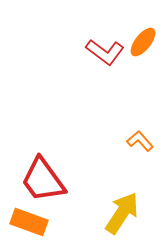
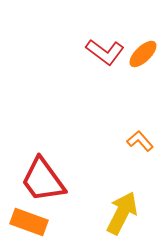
orange ellipse: moved 12 px down; rotated 8 degrees clockwise
yellow arrow: rotated 6 degrees counterclockwise
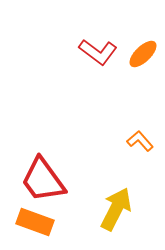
red L-shape: moved 7 px left
yellow arrow: moved 6 px left, 4 px up
orange rectangle: moved 6 px right
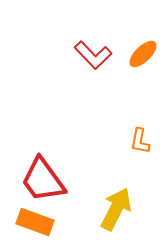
red L-shape: moved 5 px left, 3 px down; rotated 9 degrees clockwise
orange L-shape: rotated 128 degrees counterclockwise
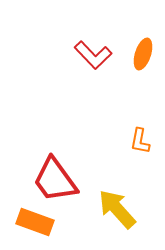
orange ellipse: rotated 28 degrees counterclockwise
red trapezoid: moved 12 px right
yellow arrow: moved 1 px right; rotated 69 degrees counterclockwise
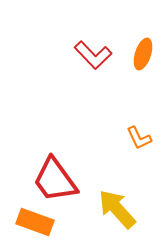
orange L-shape: moved 1 px left, 3 px up; rotated 36 degrees counterclockwise
